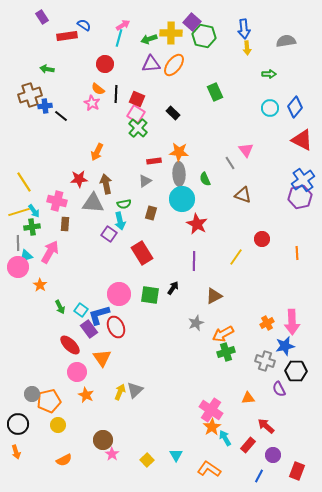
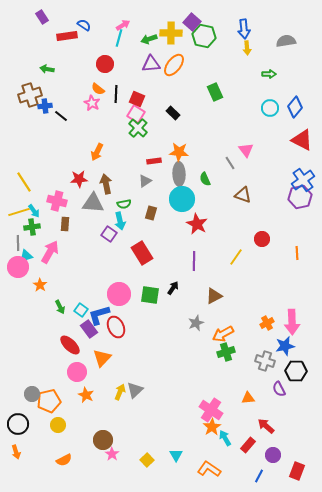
orange triangle at (102, 358): rotated 18 degrees clockwise
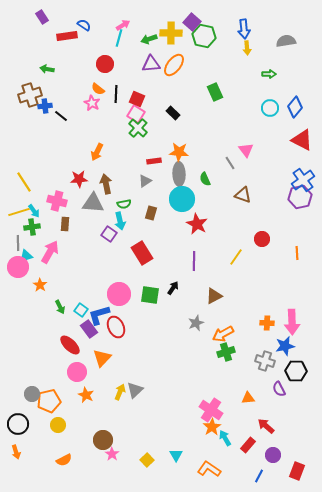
orange cross at (267, 323): rotated 32 degrees clockwise
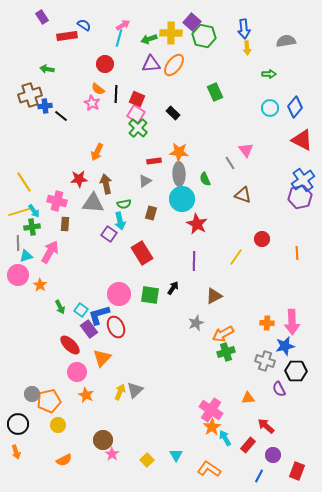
pink circle at (18, 267): moved 8 px down
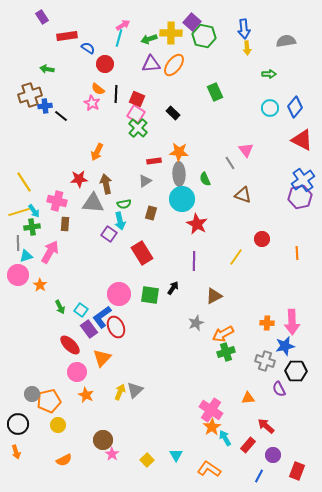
blue semicircle at (84, 25): moved 4 px right, 23 px down
blue L-shape at (99, 315): moved 3 px right, 2 px down; rotated 20 degrees counterclockwise
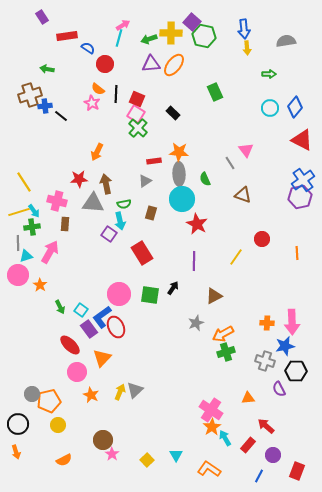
orange star at (86, 395): moved 5 px right
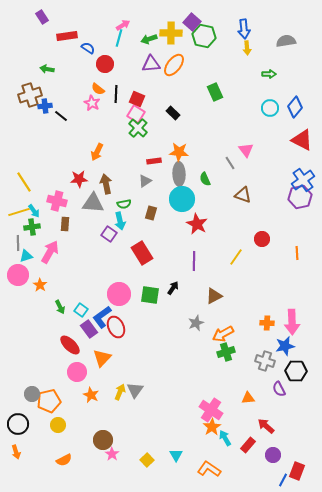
gray triangle at (135, 390): rotated 12 degrees counterclockwise
blue line at (259, 476): moved 24 px right, 4 px down
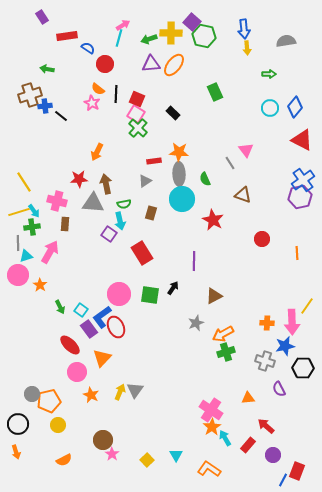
red star at (197, 224): moved 16 px right, 4 px up
yellow line at (236, 257): moved 71 px right, 49 px down
black hexagon at (296, 371): moved 7 px right, 3 px up
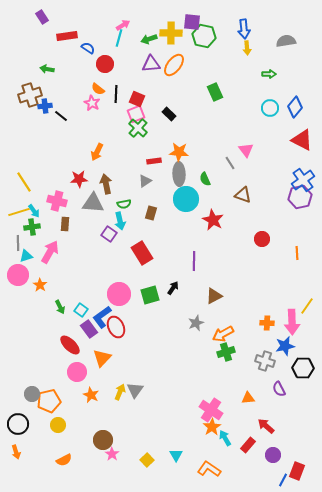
purple square at (192, 22): rotated 36 degrees counterclockwise
black rectangle at (173, 113): moved 4 px left, 1 px down
pink square at (136, 114): rotated 36 degrees clockwise
cyan circle at (182, 199): moved 4 px right
green square at (150, 295): rotated 24 degrees counterclockwise
